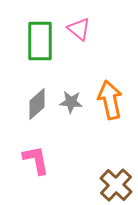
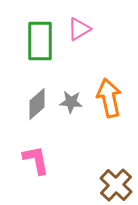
pink triangle: rotated 50 degrees clockwise
orange arrow: moved 1 px left, 2 px up
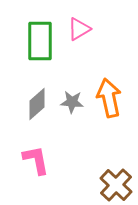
gray star: moved 1 px right
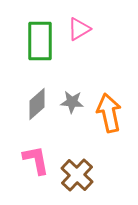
orange arrow: moved 15 px down
brown cross: moved 39 px left, 10 px up
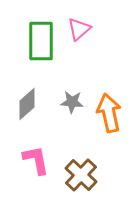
pink triangle: rotated 10 degrees counterclockwise
green rectangle: moved 1 px right
gray diamond: moved 10 px left
brown cross: moved 4 px right
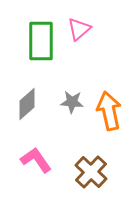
orange arrow: moved 2 px up
pink L-shape: rotated 24 degrees counterclockwise
brown cross: moved 10 px right, 3 px up
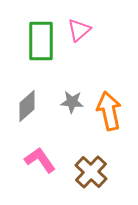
pink triangle: moved 1 px down
gray diamond: moved 2 px down
pink L-shape: moved 4 px right
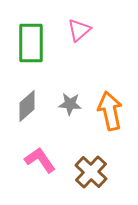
green rectangle: moved 10 px left, 2 px down
gray star: moved 2 px left, 2 px down
orange arrow: moved 1 px right
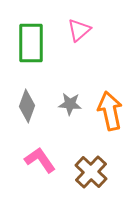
gray diamond: rotated 28 degrees counterclockwise
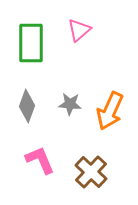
orange arrow: rotated 144 degrees counterclockwise
pink L-shape: rotated 12 degrees clockwise
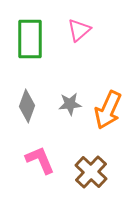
green rectangle: moved 1 px left, 4 px up
gray star: rotated 10 degrees counterclockwise
orange arrow: moved 2 px left, 1 px up
